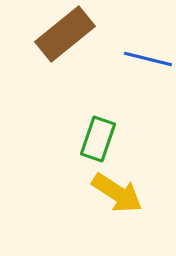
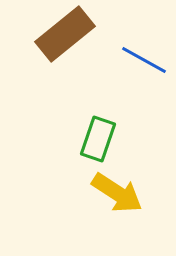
blue line: moved 4 px left, 1 px down; rotated 15 degrees clockwise
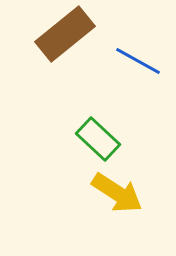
blue line: moved 6 px left, 1 px down
green rectangle: rotated 66 degrees counterclockwise
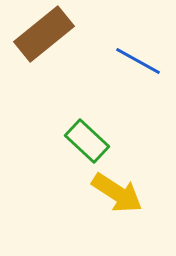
brown rectangle: moved 21 px left
green rectangle: moved 11 px left, 2 px down
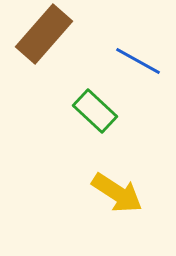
brown rectangle: rotated 10 degrees counterclockwise
green rectangle: moved 8 px right, 30 px up
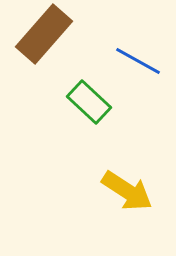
green rectangle: moved 6 px left, 9 px up
yellow arrow: moved 10 px right, 2 px up
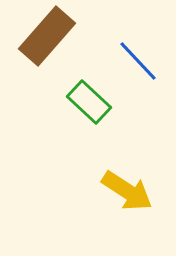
brown rectangle: moved 3 px right, 2 px down
blue line: rotated 18 degrees clockwise
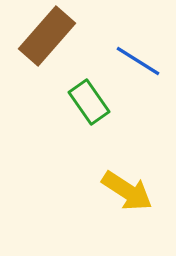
blue line: rotated 15 degrees counterclockwise
green rectangle: rotated 12 degrees clockwise
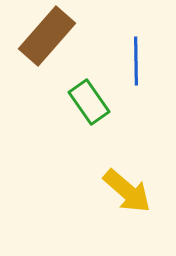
blue line: moved 2 px left; rotated 57 degrees clockwise
yellow arrow: rotated 8 degrees clockwise
